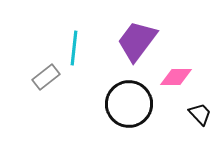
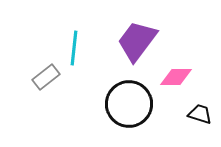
black trapezoid: rotated 30 degrees counterclockwise
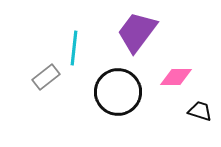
purple trapezoid: moved 9 px up
black circle: moved 11 px left, 12 px up
black trapezoid: moved 3 px up
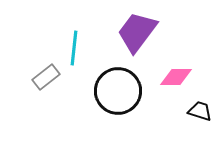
black circle: moved 1 px up
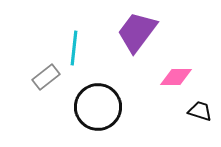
black circle: moved 20 px left, 16 px down
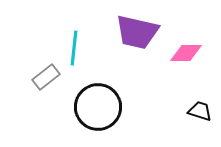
purple trapezoid: rotated 114 degrees counterclockwise
pink diamond: moved 10 px right, 24 px up
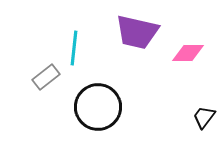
pink diamond: moved 2 px right
black trapezoid: moved 4 px right, 6 px down; rotated 70 degrees counterclockwise
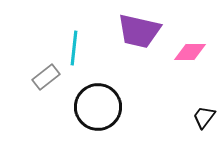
purple trapezoid: moved 2 px right, 1 px up
pink diamond: moved 2 px right, 1 px up
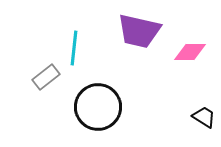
black trapezoid: rotated 85 degrees clockwise
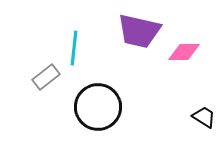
pink diamond: moved 6 px left
